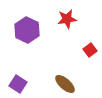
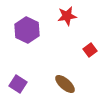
red star: moved 3 px up
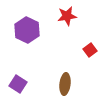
brown ellipse: rotated 55 degrees clockwise
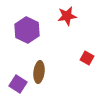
red square: moved 3 px left, 8 px down; rotated 24 degrees counterclockwise
brown ellipse: moved 26 px left, 12 px up
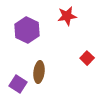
red square: rotated 16 degrees clockwise
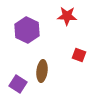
red star: rotated 12 degrees clockwise
red square: moved 8 px left, 3 px up; rotated 24 degrees counterclockwise
brown ellipse: moved 3 px right, 1 px up
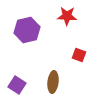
purple hexagon: rotated 20 degrees clockwise
brown ellipse: moved 11 px right, 11 px down
purple square: moved 1 px left, 1 px down
